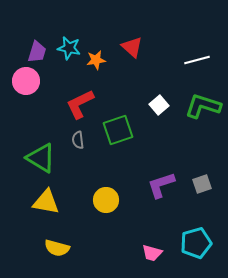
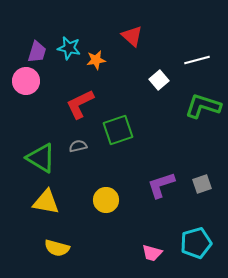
red triangle: moved 11 px up
white square: moved 25 px up
gray semicircle: moved 6 px down; rotated 84 degrees clockwise
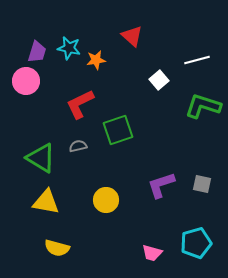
gray square: rotated 30 degrees clockwise
